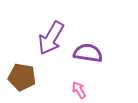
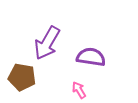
purple arrow: moved 4 px left, 5 px down
purple semicircle: moved 3 px right, 4 px down
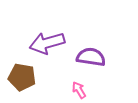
purple arrow: rotated 44 degrees clockwise
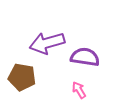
purple semicircle: moved 6 px left
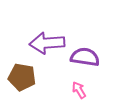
purple arrow: rotated 12 degrees clockwise
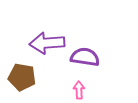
pink arrow: rotated 30 degrees clockwise
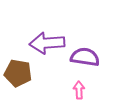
brown pentagon: moved 4 px left, 4 px up
